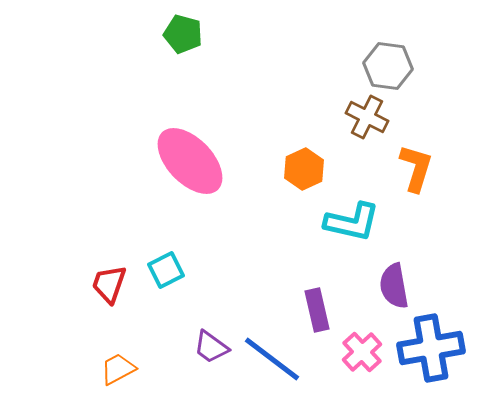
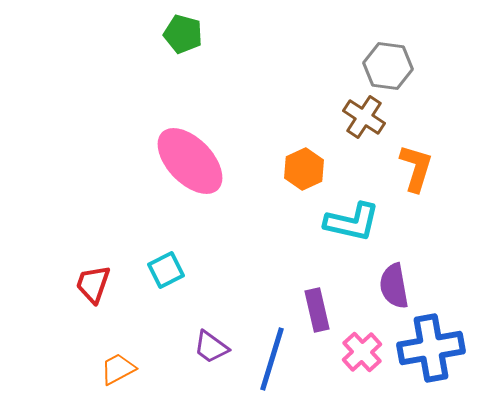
brown cross: moved 3 px left; rotated 6 degrees clockwise
red trapezoid: moved 16 px left
blue line: rotated 70 degrees clockwise
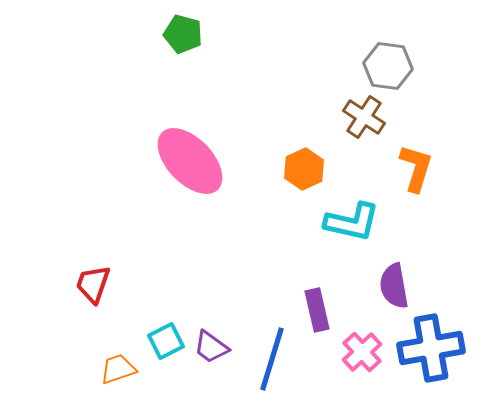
cyan square: moved 71 px down
orange trapezoid: rotated 9 degrees clockwise
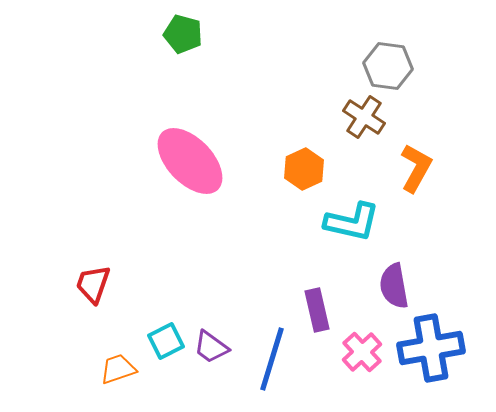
orange L-shape: rotated 12 degrees clockwise
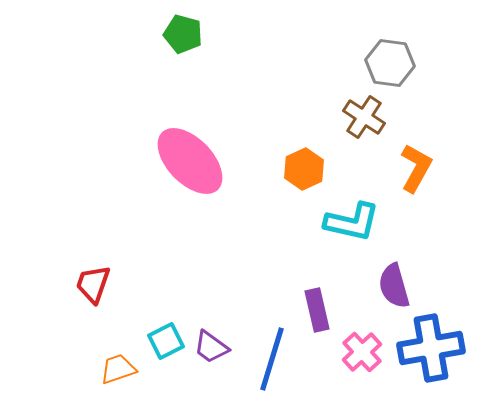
gray hexagon: moved 2 px right, 3 px up
purple semicircle: rotated 6 degrees counterclockwise
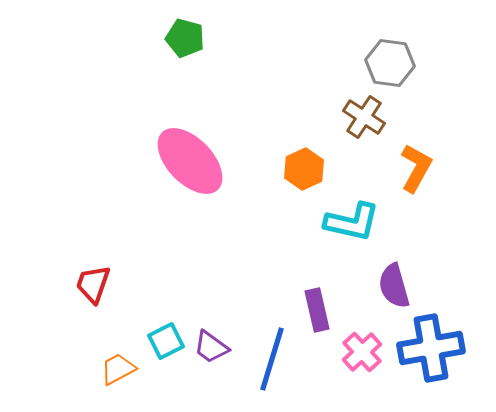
green pentagon: moved 2 px right, 4 px down
orange trapezoid: rotated 9 degrees counterclockwise
